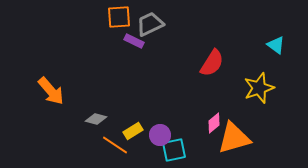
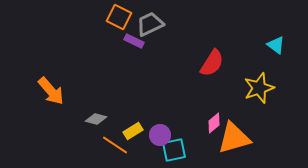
orange square: rotated 30 degrees clockwise
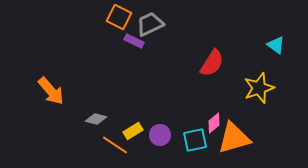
cyan square: moved 21 px right, 10 px up
